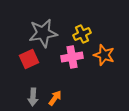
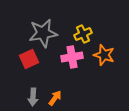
yellow cross: moved 1 px right
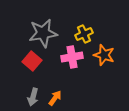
yellow cross: moved 1 px right
red square: moved 3 px right, 2 px down; rotated 24 degrees counterclockwise
gray arrow: rotated 12 degrees clockwise
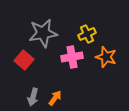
yellow cross: moved 3 px right
orange star: moved 2 px right, 2 px down
red square: moved 8 px left, 1 px up
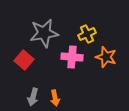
gray star: moved 1 px right
pink cross: rotated 15 degrees clockwise
orange arrow: rotated 133 degrees clockwise
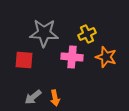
gray star: rotated 12 degrees clockwise
red square: rotated 36 degrees counterclockwise
gray arrow: rotated 36 degrees clockwise
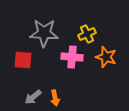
red square: moved 1 px left
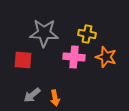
yellow cross: rotated 36 degrees clockwise
pink cross: moved 2 px right
gray arrow: moved 1 px left, 2 px up
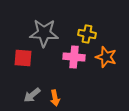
red square: moved 2 px up
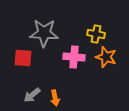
yellow cross: moved 9 px right
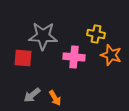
gray star: moved 1 px left, 3 px down
orange star: moved 5 px right, 2 px up
orange arrow: rotated 21 degrees counterclockwise
